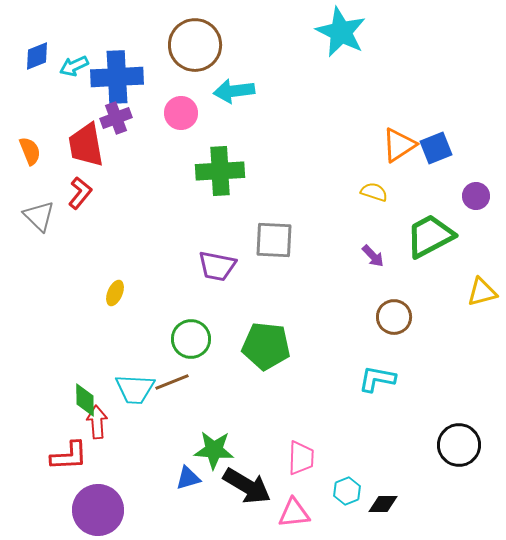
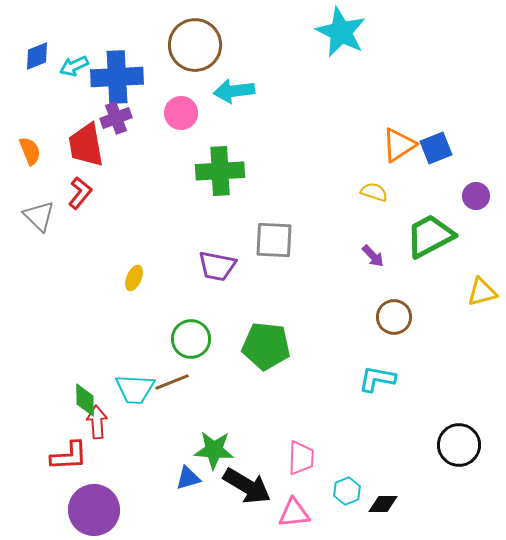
yellow ellipse at (115, 293): moved 19 px right, 15 px up
purple circle at (98, 510): moved 4 px left
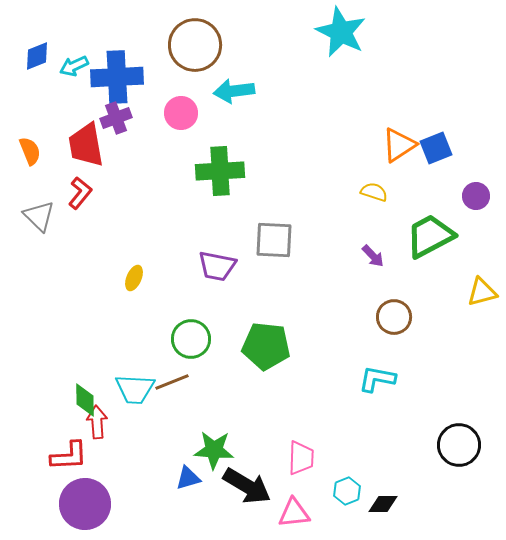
purple circle at (94, 510): moved 9 px left, 6 px up
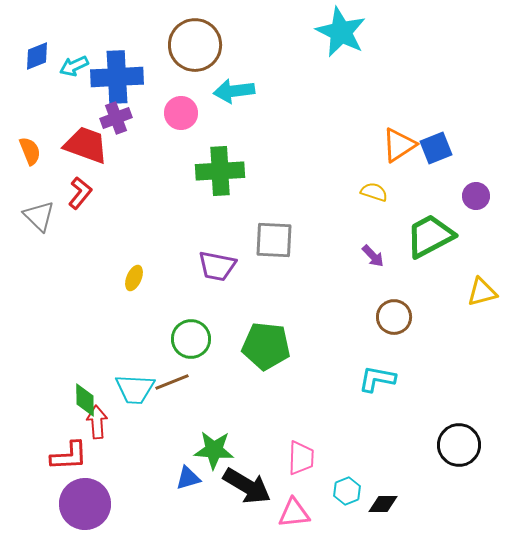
red trapezoid at (86, 145): rotated 120 degrees clockwise
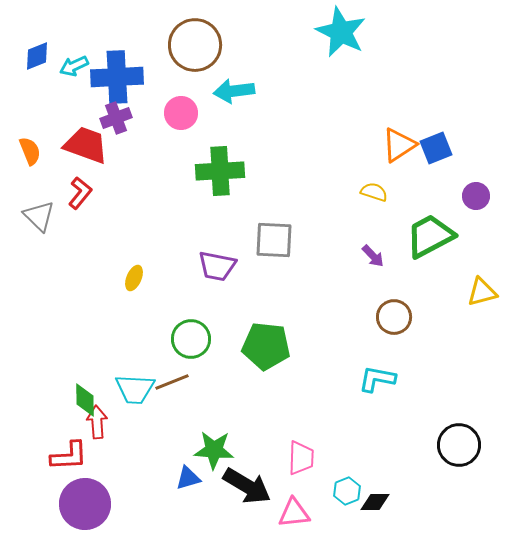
black diamond at (383, 504): moved 8 px left, 2 px up
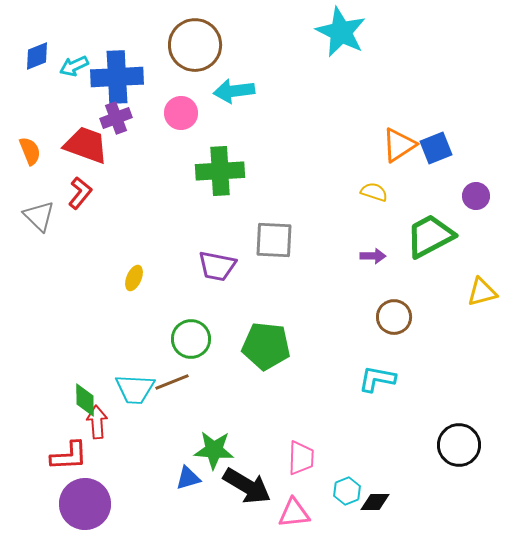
purple arrow at (373, 256): rotated 45 degrees counterclockwise
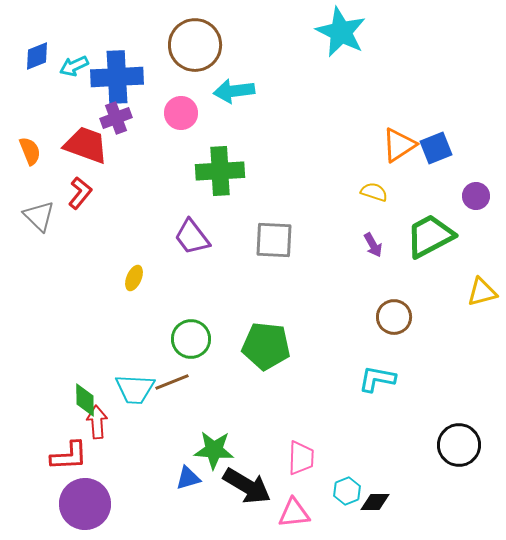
purple arrow at (373, 256): moved 11 px up; rotated 60 degrees clockwise
purple trapezoid at (217, 266): moved 25 px left, 29 px up; rotated 42 degrees clockwise
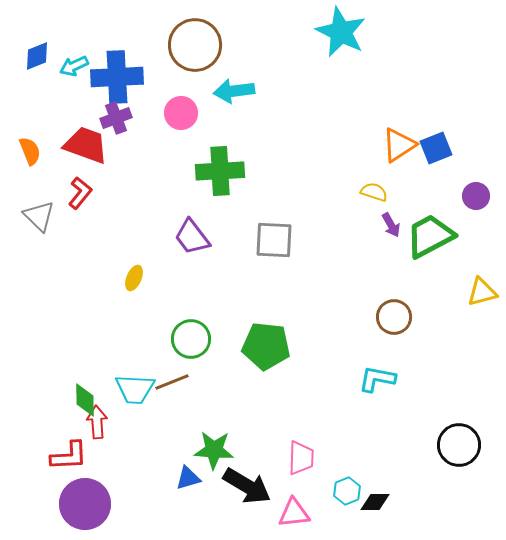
purple arrow at (373, 245): moved 18 px right, 20 px up
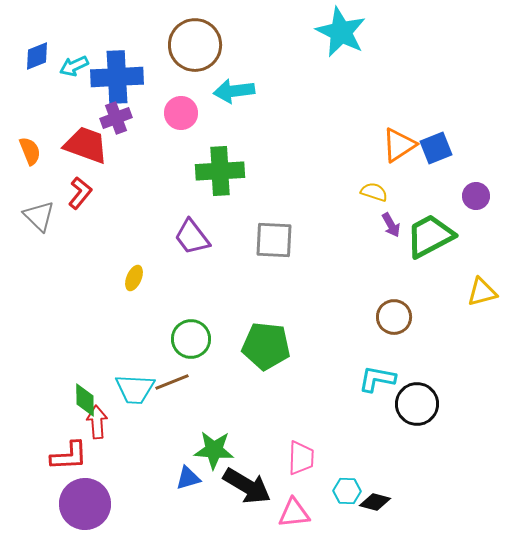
black circle at (459, 445): moved 42 px left, 41 px up
cyan hexagon at (347, 491): rotated 24 degrees clockwise
black diamond at (375, 502): rotated 16 degrees clockwise
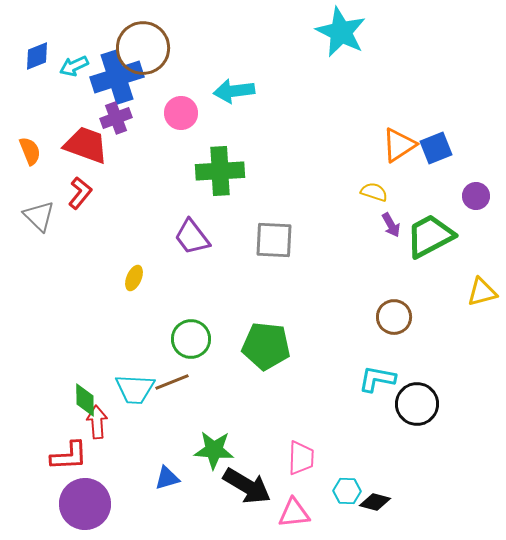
brown circle at (195, 45): moved 52 px left, 3 px down
blue cross at (117, 77): rotated 15 degrees counterclockwise
blue triangle at (188, 478): moved 21 px left
